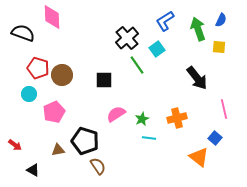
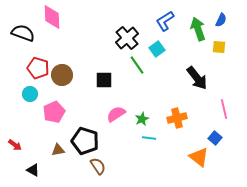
cyan circle: moved 1 px right
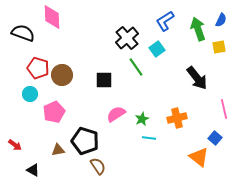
yellow square: rotated 16 degrees counterclockwise
green line: moved 1 px left, 2 px down
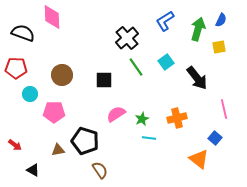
green arrow: rotated 35 degrees clockwise
cyan square: moved 9 px right, 13 px down
red pentagon: moved 22 px left; rotated 15 degrees counterclockwise
pink pentagon: rotated 25 degrees clockwise
orange triangle: moved 2 px down
brown semicircle: moved 2 px right, 4 px down
